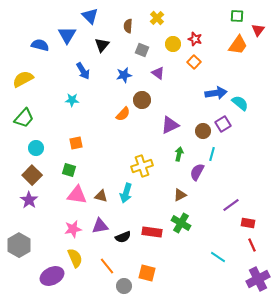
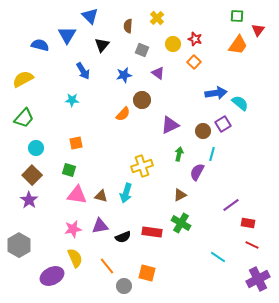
red line at (252, 245): rotated 40 degrees counterclockwise
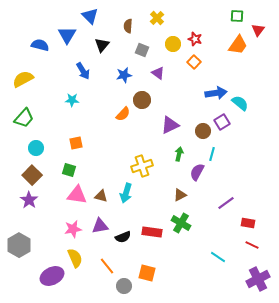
purple square at (223, 124): moved 1 px left, 2 px up
purple line at (231, 205): moved 5 px left, 2 px up
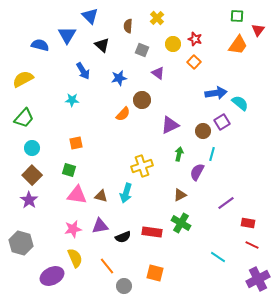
black triangle at (102, 45): rotated 28 degrees counterclockwise
blue star at (124, 75): moved 5 px left, 3 px down
cyan circle at (36, 148): moved 4 px left
gray hexagon at (19, 245): moved 2 px right, 2 px up; rotated 15 degrees counterclockwise
orange square at (147, 273): moved 8 px right
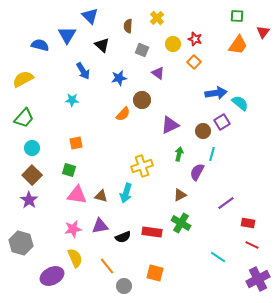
red triangle at (258, 30): moved 5 px right, 2 px down
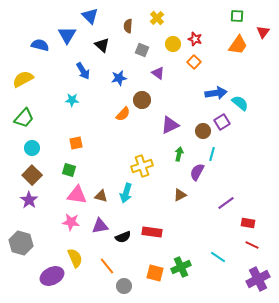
green cross at (181, 223): moved 44 px down; rotated 36 degrees clockwise
pink star at (73, 229): moved 2 px left, 7 px up; rotated 18 degrees clockwise
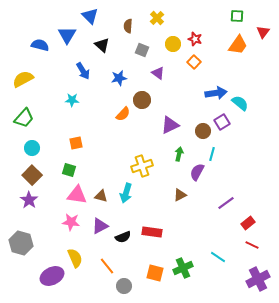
red rectangle at (248, 223): rotated 48 degrees counterclockwise
purple triangle at (100, 226): rotated 18 degrees counterclockwise
green cross at (181, 267): moved 2 px right, 1 px down
